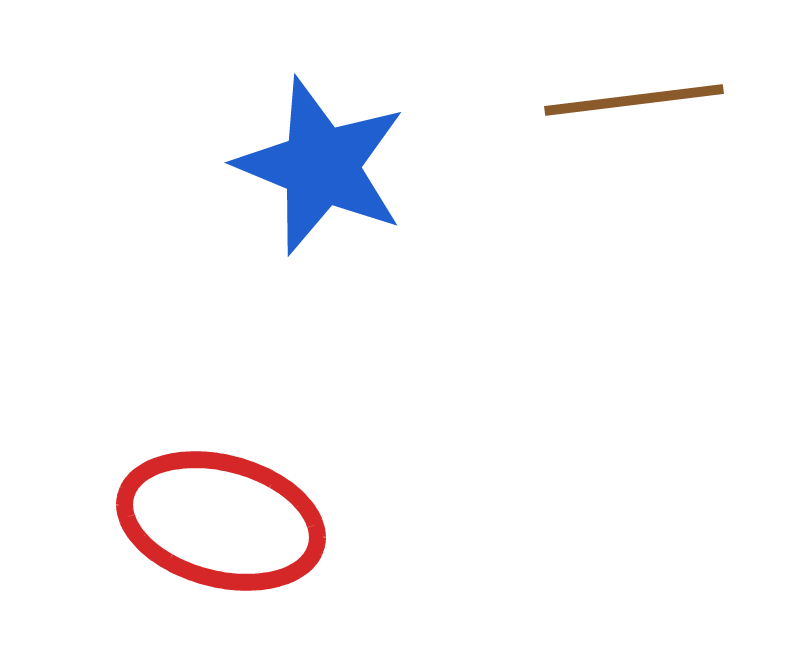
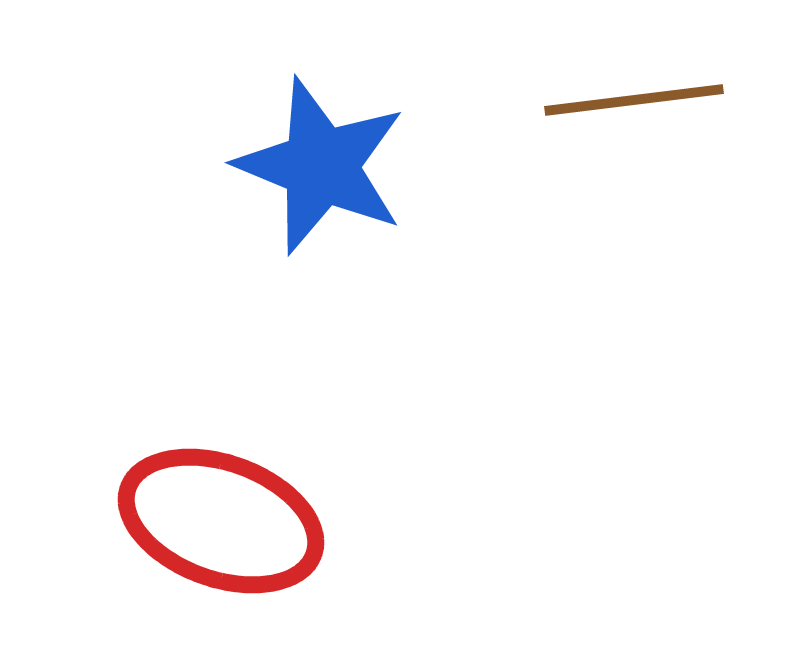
red ellipse: rotated 5 degrees clockwise
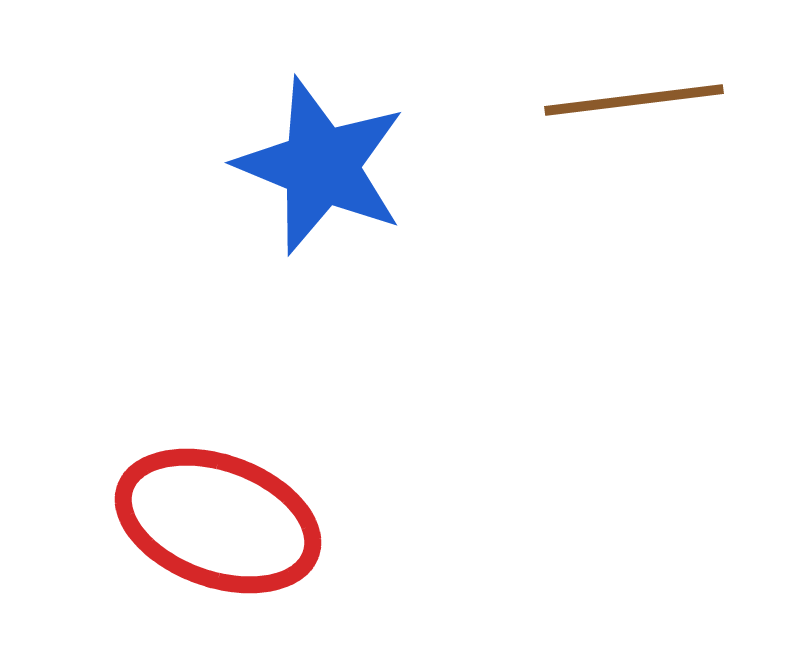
red ellipse: moved 3 px left
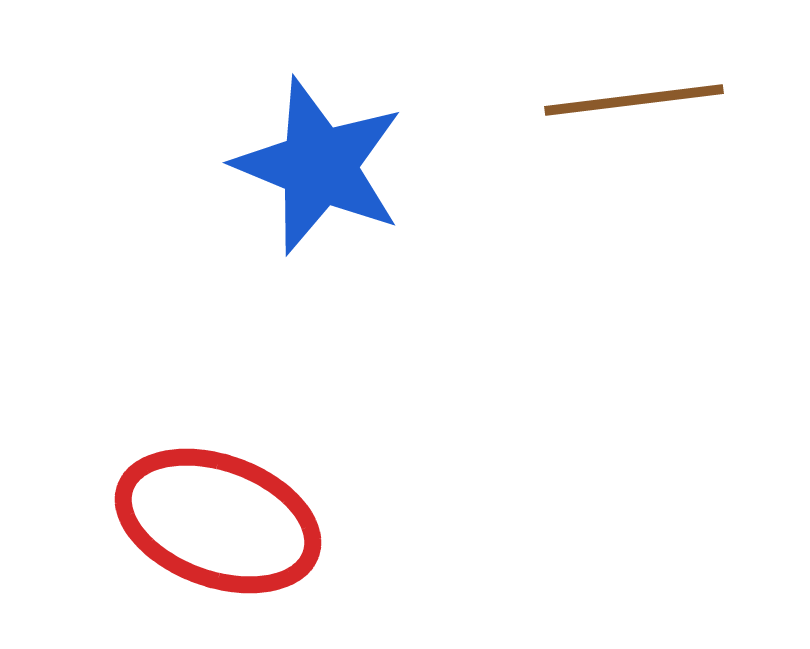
blue star: moved 2 px left
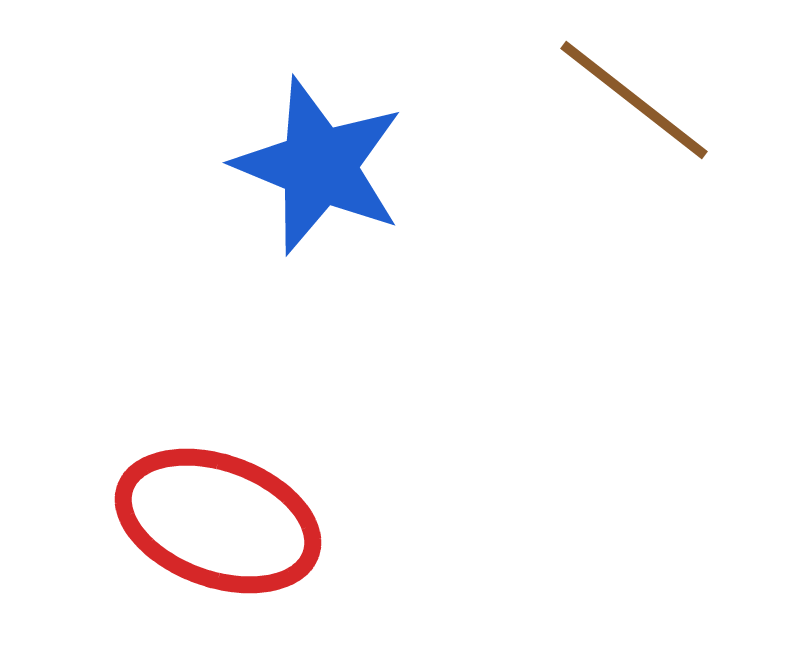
brown line: rotated 45 degrees clockwise
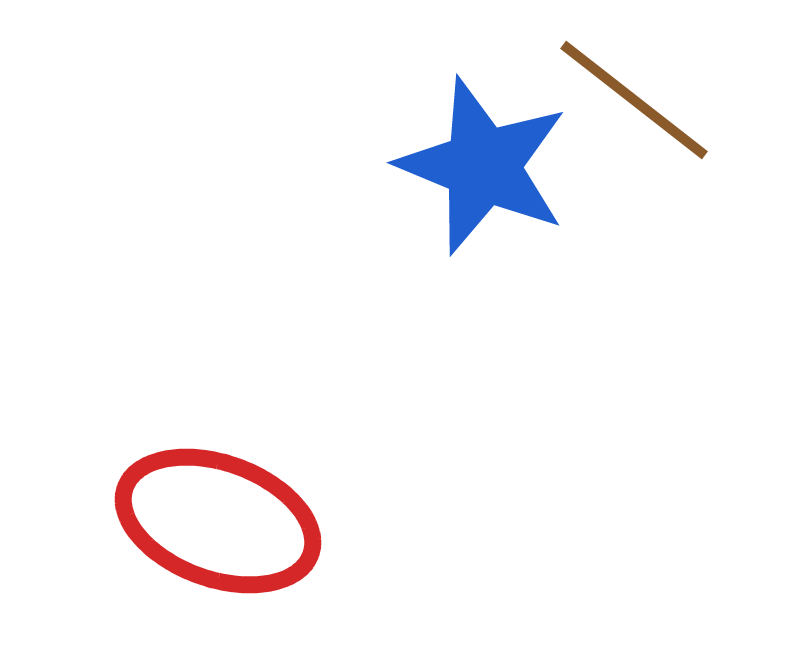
blue star: moved 164 px right
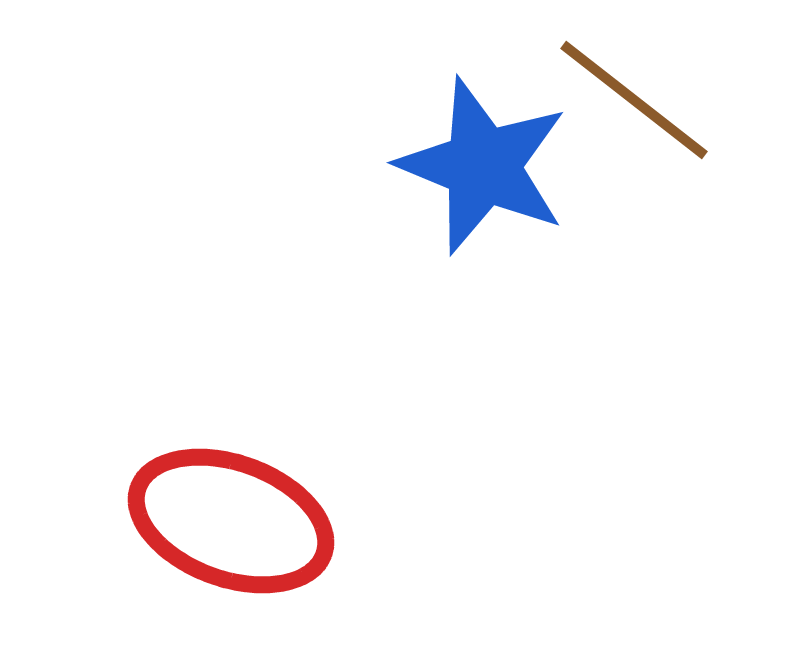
red ellipse: moved 13 px right
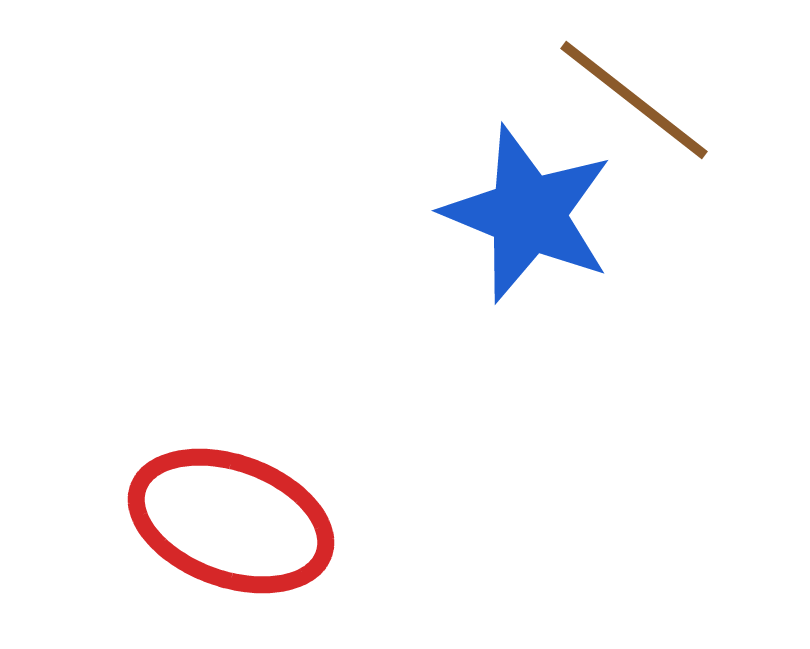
blue star: moved 45 px right, 48 px down
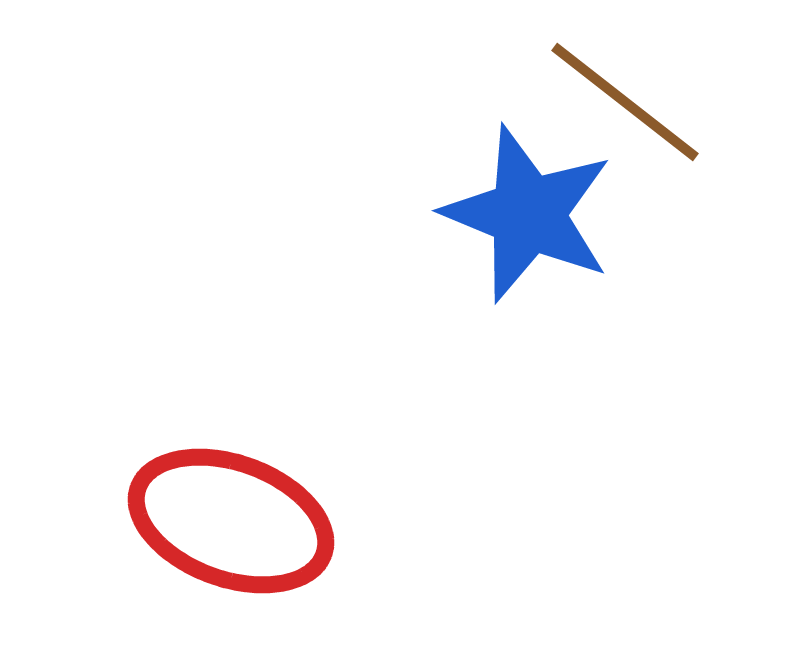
brown line: moved 9 px left, 2 px down
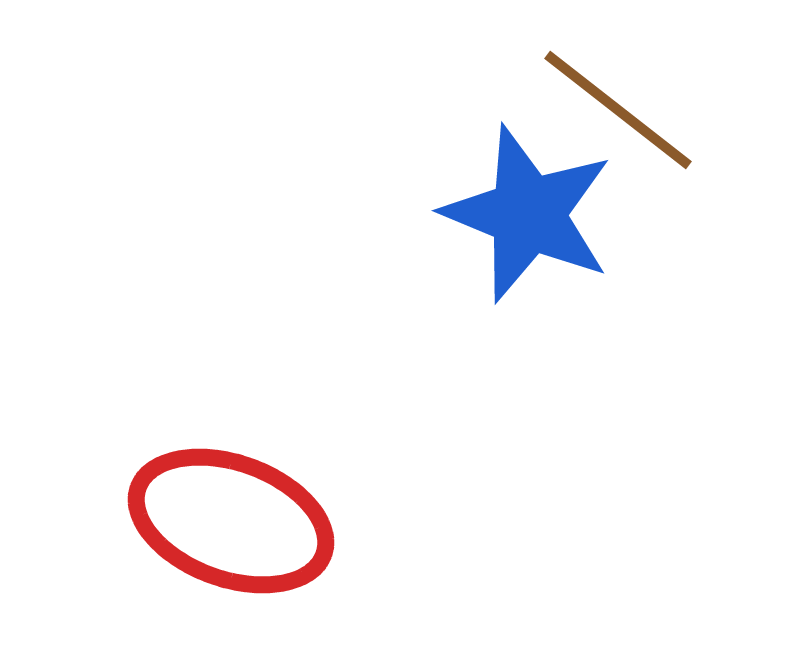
brown line: moved 7 px left, 8 px down
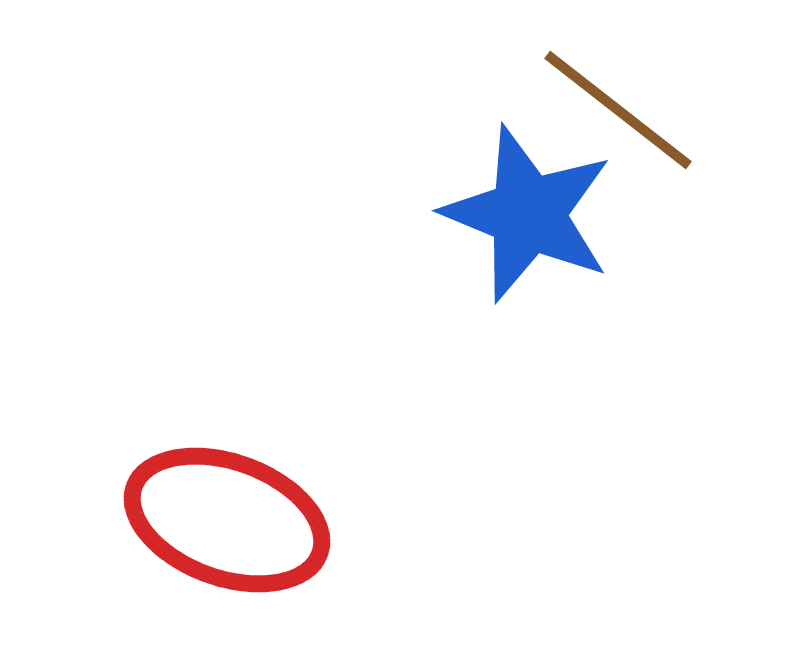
red ellipse: moved 4 px left, 1 px up
